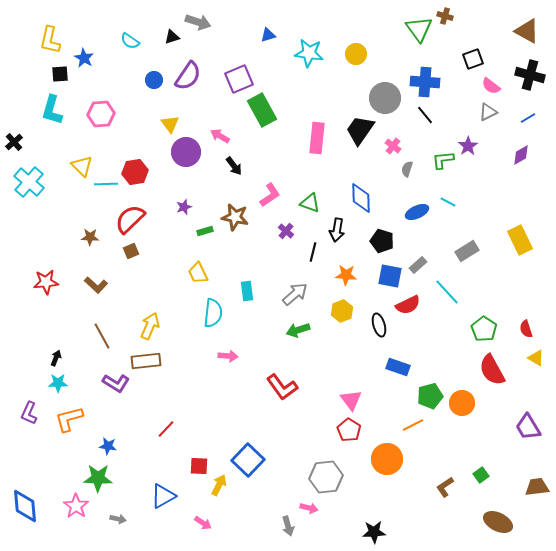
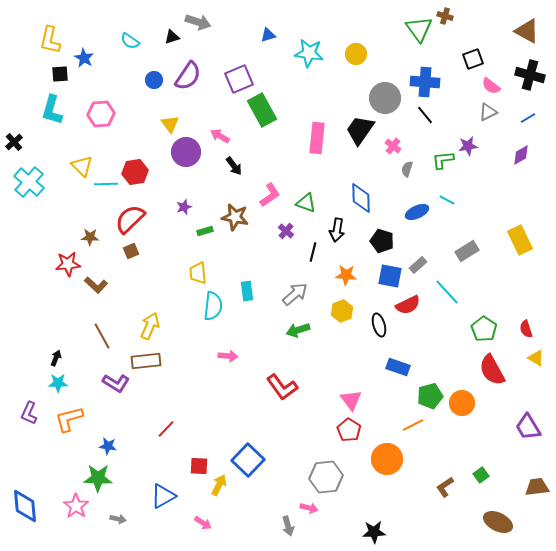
purple star at (468, 146): rotated 24 degrees clockwise
cyan line at (448, 202): moved 1 px left, 2 px up
green triangle at (310, 203): moved 4 px left
yellow trapezoid at (198, 273): rotated 20 degrees clockwise
red star at (46, 282): moved 22 px right, 18 px up
cyan semicircle at (213, 313): moved 7 px up
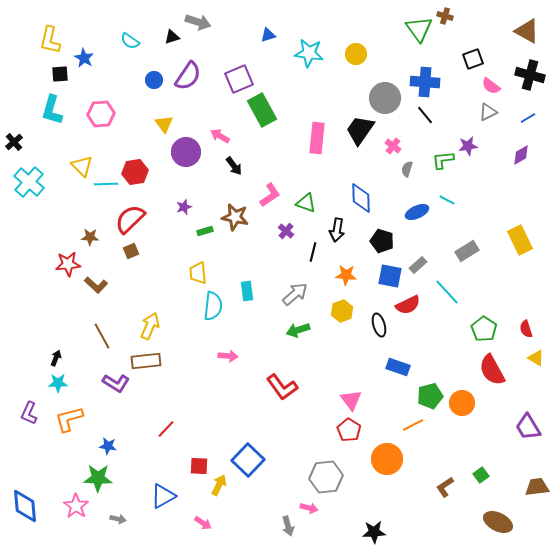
yellow triangle at (170, 124): moved 6 px left
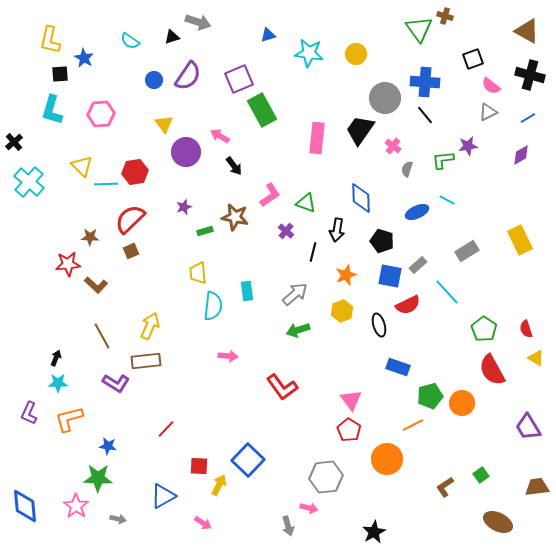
orange star at (346, 275): rotated 25 degrees counterclockwise
black star at (374, 532): rotated 25 degrees counterclockwise
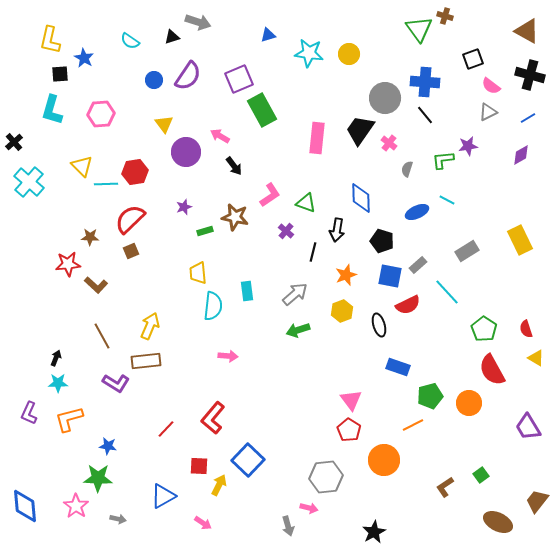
yellow circle at (356, 54): moved 7 px left
pink cross at (393, 146): moved 4 px left, 3 px up
red L-shape at (282, 387): moved 69 px left, 31 px down; rotated 76 degrees clockwise
orange circle at (462, 403): moved 7 px right
orange circle at (387, 459): moved 3 px left, 1 px down
brown trapezoid at (537, 487): moved 14 px down; rotated 45 degrees counterclockwise
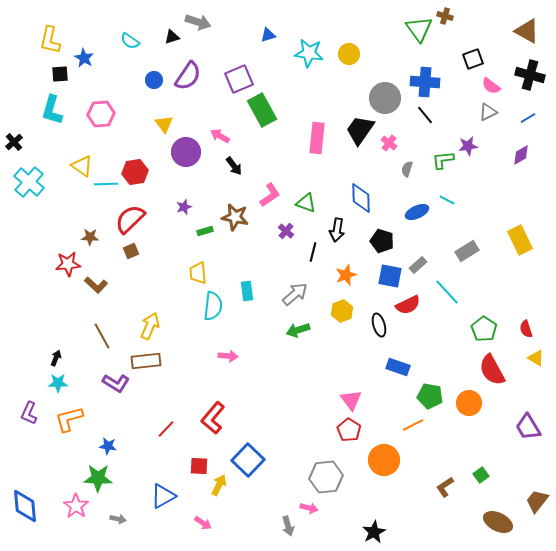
yellow triangle at (82, 166): rotated 10 degrees counterclockwise
green pentagon at (430, 396): rotated 25 degrees clockwise
